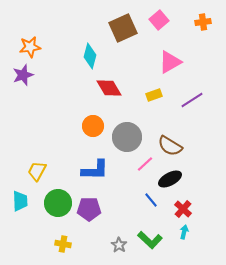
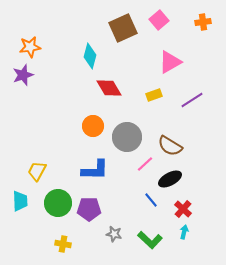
gray star: moved 5 px left, 11 px up; rotated 21 degrees counterclockwise
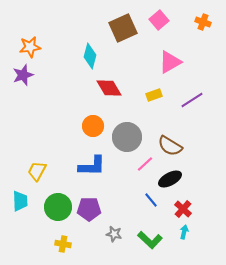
orange cross: rotated 28 degrees clockwise
blue L-shape: moved 3 px left, 4 px up
green circle: moved 4 px down
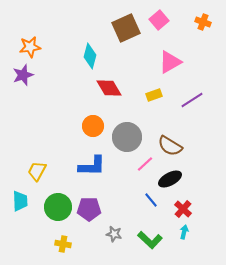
brown square: moved 3 px right
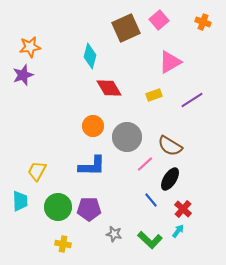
black ellipse: rotated 30 degrees counterclockwise
cyan arrow: moved 6 px left, 1 px up; rotated 24 degrees clockwise
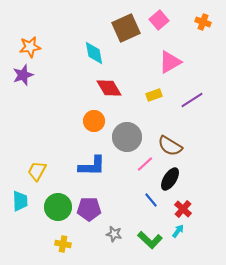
cyan diamond: moved 4 px right, 3 px up; rotated 25 degrees counterclockwise
orange circle: moved 1 px right, 5 px up
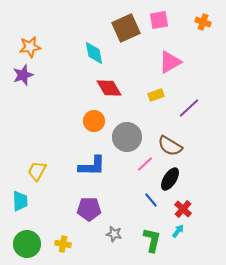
pink square: rotated 30 degrees clockwise
yellow rectangle: moved 2 px right
purple line: moved 3 px left, 8 px down; rotated 10 degrees counterclockwise
green circle: moved 31 px left, 37 px down
green L-shape: moved 2 px right; rotated 120 degrees counterclockwise
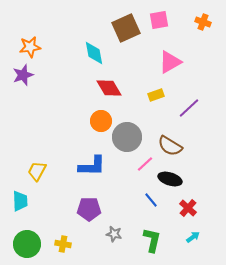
orange circle: moved 7 px right
black ellipse: rotated 75 degrees clockwise
red cross: moved 5 px right, 1 px up
cyan arrow: moved 15 px right, 6 px down; rotated 16 degrees clockwise
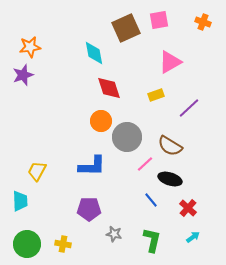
red diamond: rotated 12 degrees clockwise
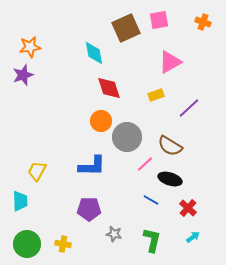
blue line: rotated 21 degrees counterclockwise
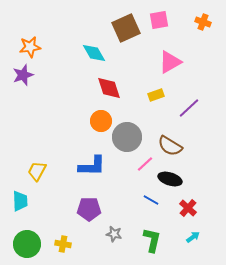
cyan diamond: rotated 20 degrees counterclockwise
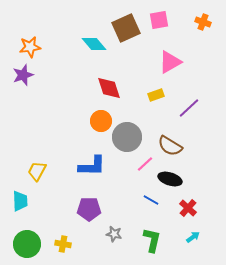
cyan diamond: moved 9 px up; rotated 10 degrees counterclockwise
